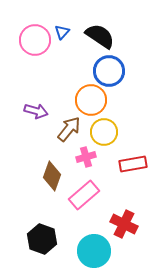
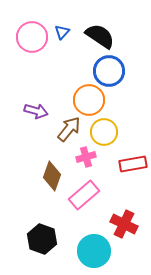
pink circle: moved 3 px left, 3 px up
orange circle: moved 2 px left
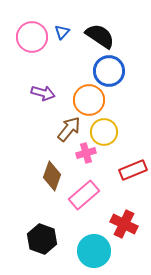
purple arrow: moved 7 px right, 18 px up
pink cross: moved 4 px up
red rectangle: moved 6 px down; rotated 12 degrees counterclockwise
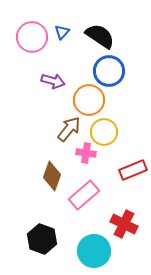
purple arrow: moved 10 px right, 12 px up
pink cross: rotated 24 degrees clockwise
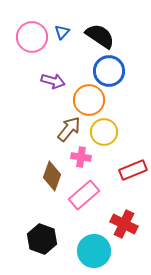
pink cross: moved 5 px left, 4 px down
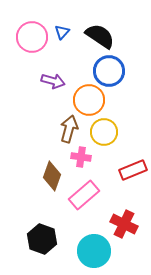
brown arrow: rotated 24 degrees counterclockwise
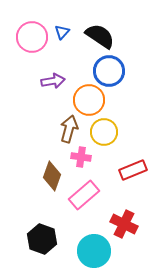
purple arrow: rotated 25 degrees counterclockwise
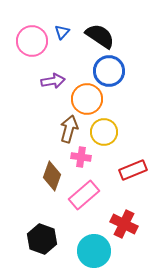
pink circle: moved 4 px down
orange circle: moved 2 px left, 1 px up
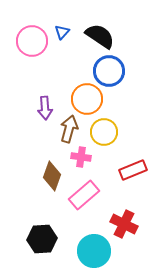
purple arrow: moved 8 px left, 27 px down; rotated 95 degrees clockwise
black hexagon: rotated 24 degrees counterclockwise
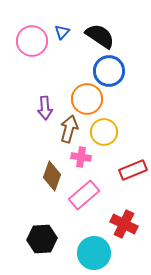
cyan circle: moved 2 px down
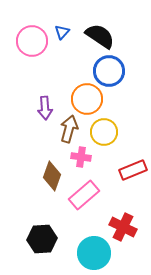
red cross: moved 1 px left, 3 px down
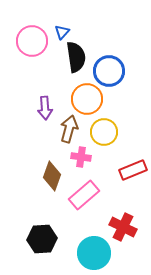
black semicircle: moved 24 px left, 21 px down; rotated 48 degrees clockwise
